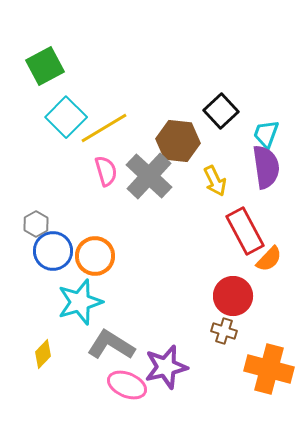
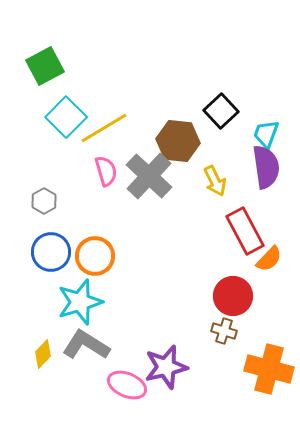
gray hexagon: moved 8 px right, 23 px up
blue circle: moved 2 px left, 1 px down
gray L-shape: moved 25 px left
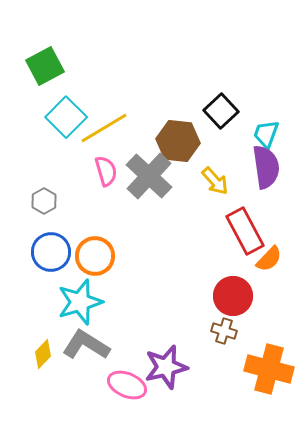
yellow arrow: rotated 16 degrees counterclockwise
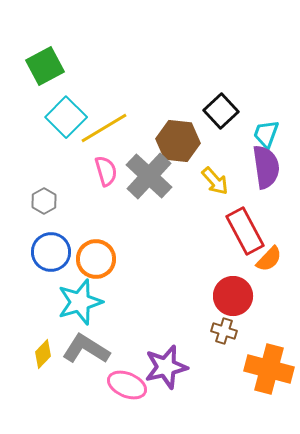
orange circle: moved 1 px right, 3 px down
gray L-shape: moved 4 px down
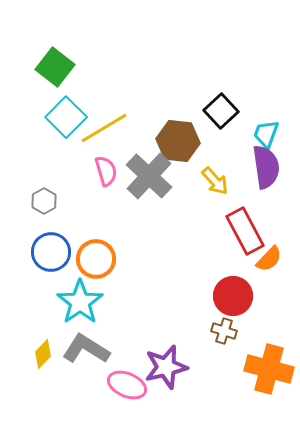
green square: moved 10 px right, 1 px down; rotated 24 degrees counterclockwise
cyan star: rotated 18 degrees counterclockwise
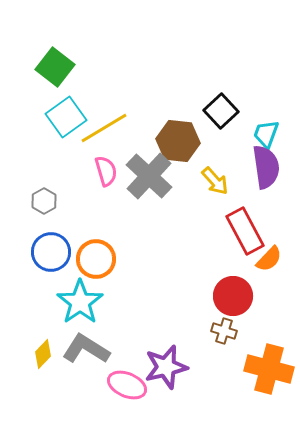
cyan square: rotated 9 degrees clockwise
